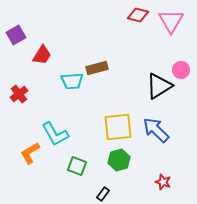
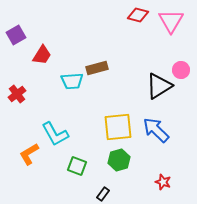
red cross: moved 2 px left
orange L-shape: moved 1 px left, 1 px down
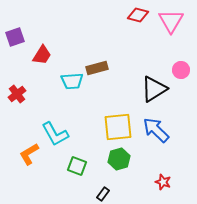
purple square: moved 1 px left, 2 px down; rotated 12 degrees clockwise
black triangle: moved 5 px left, 3 px down
green hexagon: moved 1 px up
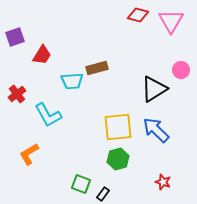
cyan L-shape: moved 7 px left, 19 px up
green hexagon: moved 1 px left
green square: moved 4 px right, 18 px down
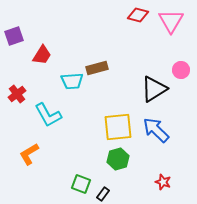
purple square: moved 1 px left, 1 px up
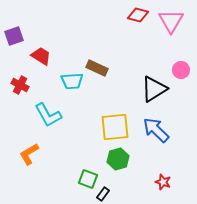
red trapezoid: moved 1 px left, 1 px down; rotated 90 degrees counterclockwise
brown rectangle: rotated 40 degrees clockwise
red cross: moved 3 px right, 9 px up; rotated 24 degrees counterclockwise
yellow square: moved 3 px left
green square: moved 7 px right, 5 px up
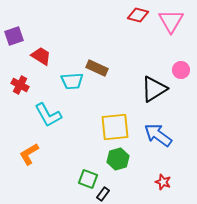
blue arrow: moved 2 px right, 5 px down; rotated 8 degrees counterclockwise
